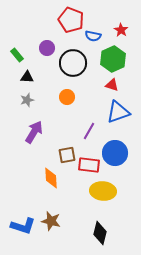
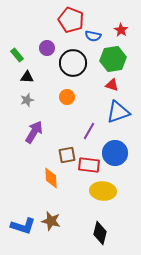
green hexagon: rotated 15 degrees clockwise
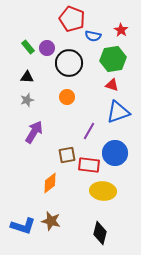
red pentagon: moved 1 px right, 1 px up
green rectangle: moved 11 px right, 8 px up
black circle: moved 4 px left
orange diamond: moved 1 px left, 5 px down; rotated 55 degrees clockwise
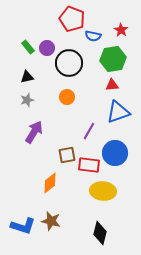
black triangle: rotated 16 degrees counterclockwise
red triangle: rotated 24 degrees counterclockwise
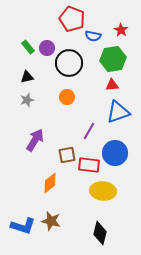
purple arrow: moved 1 px right, 8 px down
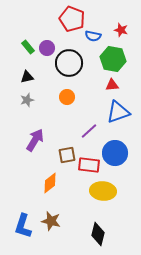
red star: rotated 16 degrees counterclockwise
green hexagon: rotated 20 degrees clockwise
purple line: rotated 18 degrees clockwise
blue L-shape: rotated 90 degrees clockwise
black diamond: moved 2 px left, 1 px down
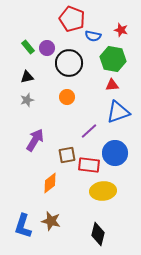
yellow ellipse: rotated 10 degrees counterclockwise
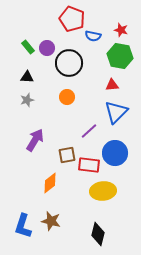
green hexagon: moved 7 px right, 3 px up
black triangle: rotated 16 degrees clockwise
blue triangle: moved 2 px left; rotated 25 degrees counterclockwise
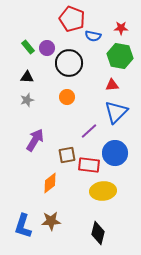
red star: moved 2 px up; rotated 16 degrees counterclockwise
brown star: rotated 18 degrees counterclockwise
black diamond: moved 1 px up
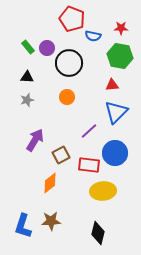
brown square: moved 6 px left; rotated 18 degrees counterclockwise
